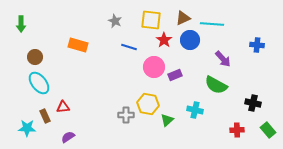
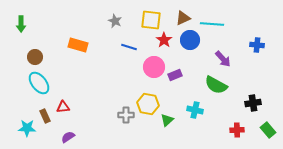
black cross: rotated 21 degrees counterclockwise
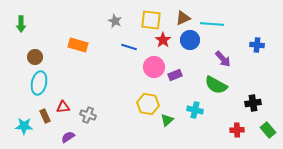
red star: moved 1 px left
cyan ellipse: rotated 50 degrees clockwise
gray cross: moved 38 px left; rotated 21 degrees clockwise
cyan star: moved 3 px left, 2 px up
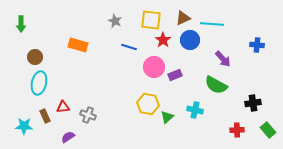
green triangle: moved 3 px up
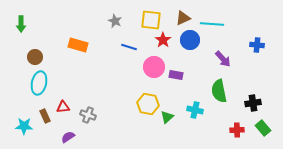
purple rectangle: moved 1 px right; rotated 32 degrees clockwise
green semicircle: moved 3 px right, 6 px down; rotated 50 degrees clockwise
green rectangle: moved 5 px left, 2 px up
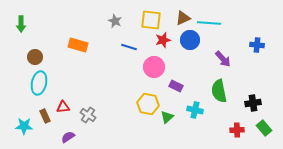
cyan line: moved 3 px left, 1 px up
red star: rotated 21 degrees clockwise
purple rectangle: moved 11 px down; rotated 16 degrees clockwise
gray cross: rotated 14 degrees clockwise
green rectangle: moved 1 px right
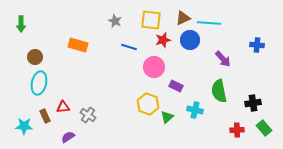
yellow hexagon: rotated 10 degrees clockwise
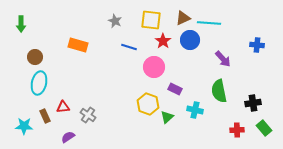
red star: moved 1 px down; rotated 21 degrees counterclockwise
purple rectangle: moved 1 px left, 3 px down
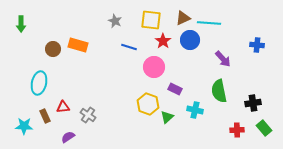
brown circle: moved 18 px right, 8 px up
